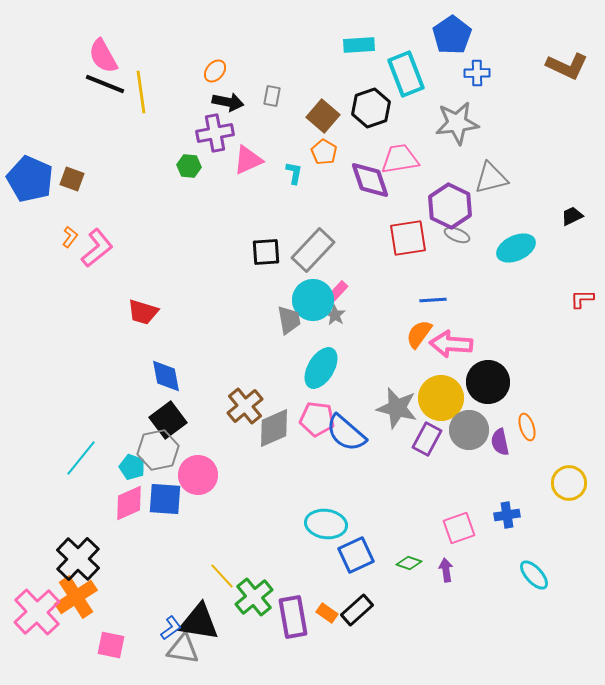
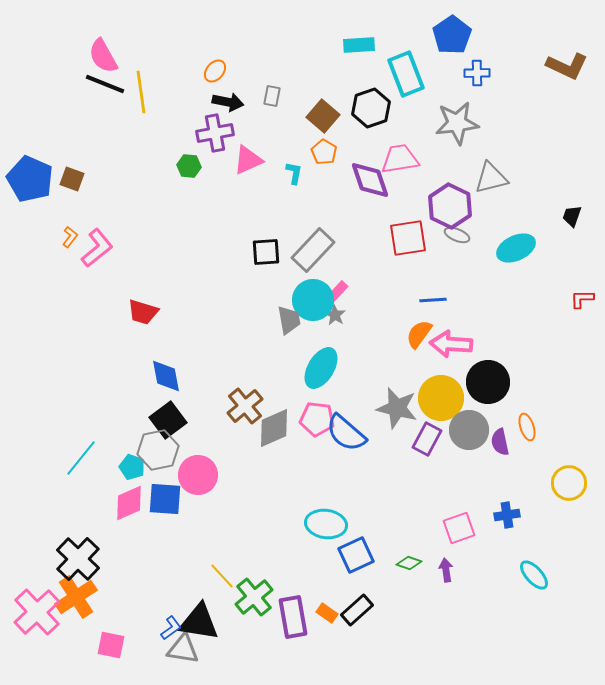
black trapezoid at (572, 216): rotated 45 degrees counterclockwise
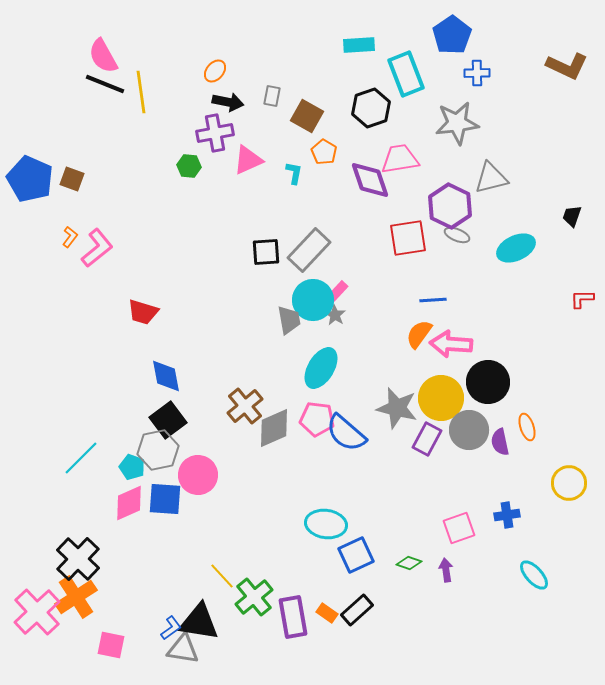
brown square at (323, 116): moved 16 px left; rotated 12 degrees counterclockwise
gray rectangle at (313, 250): moved 4 px left
cyan line at (81, 458): rotated 6 degrees clockwise
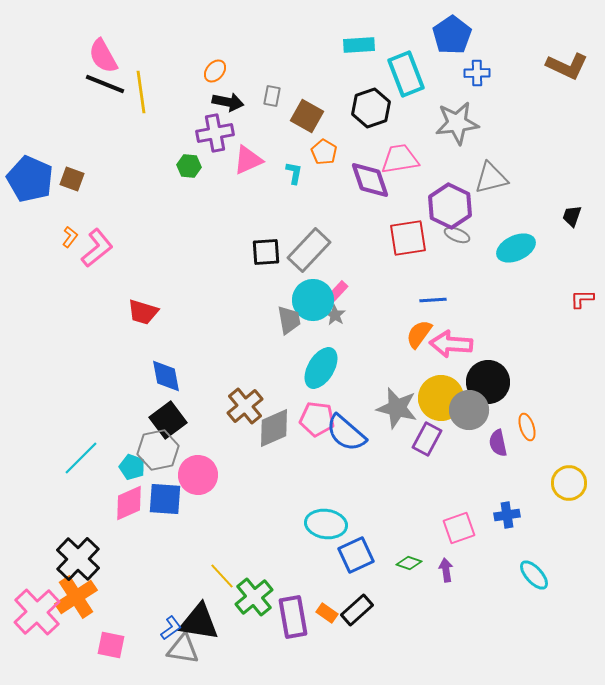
gray circle at (469, 430): moved 20 px up
purple semicircle at (500, 442): moved 2 px left, 1 px down
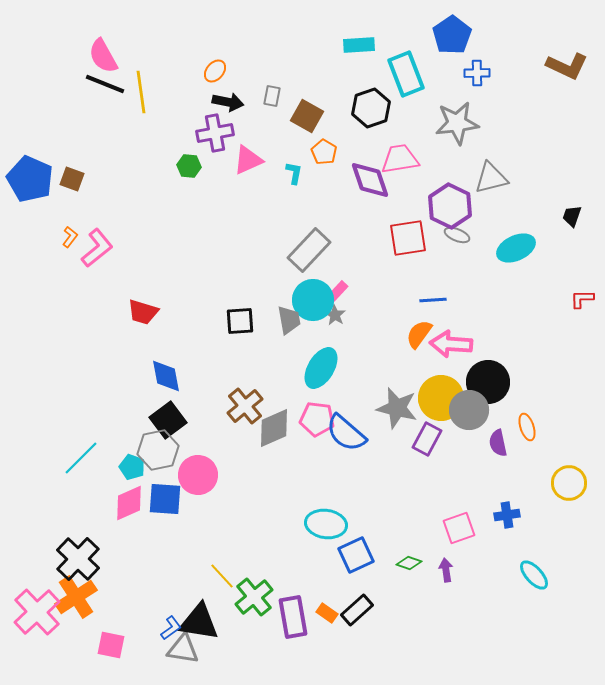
black square at (266, 252): moved 26 px left, 69 px down
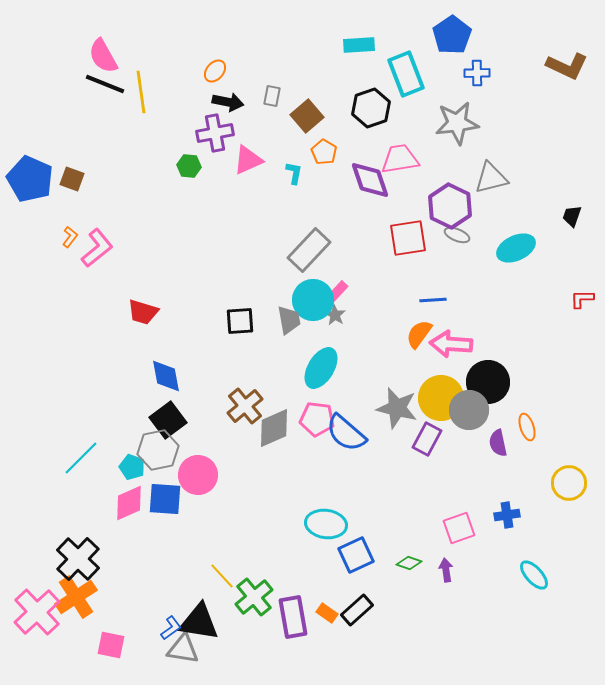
brown square at (307, 116): rotated 20 degrees clockwise
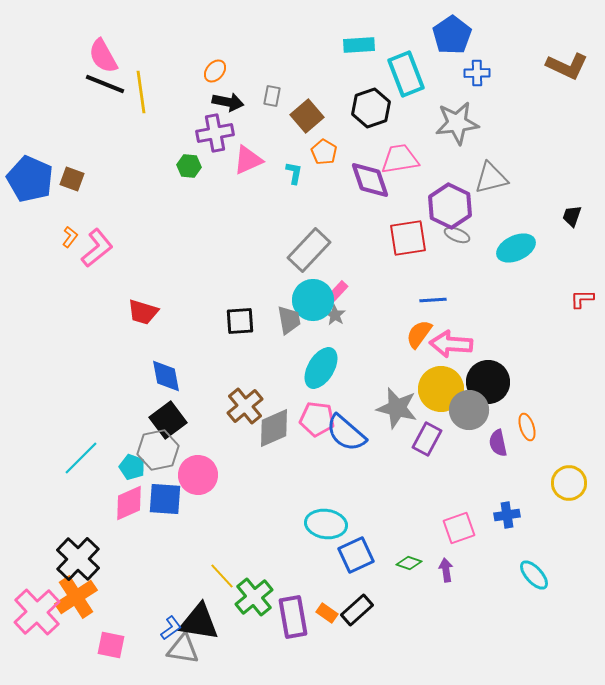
yellow circle at (441, 398): moved 9 px up
